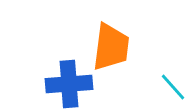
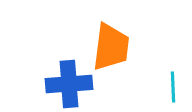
cyan line: rotated 40 degrees clockwise
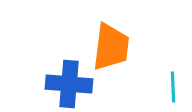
blue cross: rotated 9 degrees clockwise
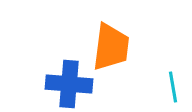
cyan line: rotated 8 degrees counterclockwise
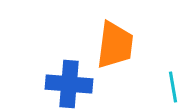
orange trapezoid: moved 4 px right, 2 px up
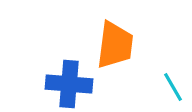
cyan line: rotated 20 degrees counterclockwise
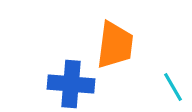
blue cross: moved 2 px right
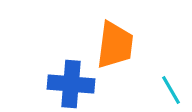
cyan line: moved 2 px left, 3 px down
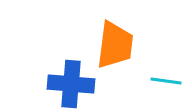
cyan line: moved 5 px left, 9 px up; rotated 52 degrees counterclockwise
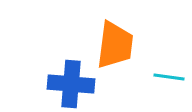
cyan line: moved 3 px right, 4 px up
